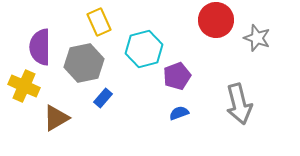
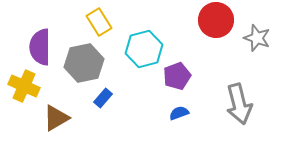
yellow rectangle: rotated 8 degrees counterclockwise
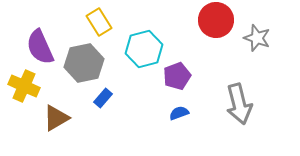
purple semicircle: rotated 24 degrees counterclockwise
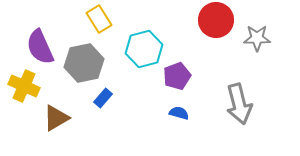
yellow rectangle: moved 3 px up
gray star: rotated 20 degrees counterclockwise
blue semicircle: rotated 36 degrees clockwise
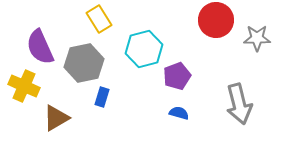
blue rectangle: moved 1 px left, 1 px up; rotated 24 degrees counterclockwise
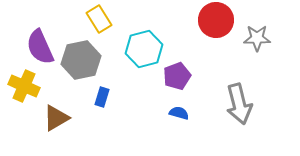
gray hexagon: moved 3 px left, 3 px up
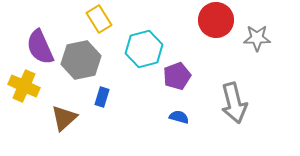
gray arrow: moved 5 px left, 1 px up
blue semicircle: moved 4 px down
brown triangle: moved 8 px right; rotated 12 degrees counterclockwise
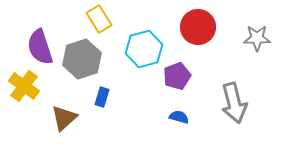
red circle: moved 18 px left, 7 px down
purple semicircle: rotated 6 degrees clockwise
gray hexagon: moved 1 px right, 1 px up; rotated 6 degrees counterclockwise
yellow cross: rotated 12 degrees clockwise
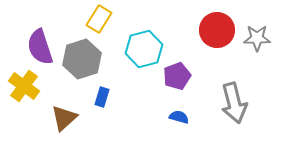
yellow rectangle: rotated 64 degrees clockwise
red circle: moved 19 px right, 3 px down
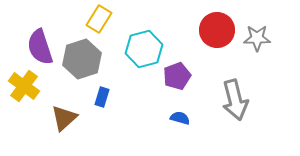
gray arrow: moved 1 px right, 3 px up
blue semicircle: moved 1 px right, 1 px down
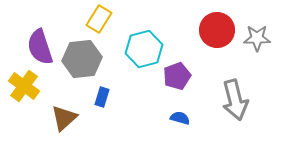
gray hexagon: rotated 12 degrees clockwise
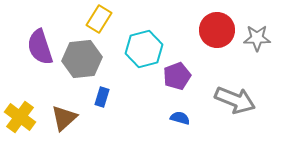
yellow cross: moved 4 px left, 31 px down
gray arrow: rotated 54 degrees counterclockwise
